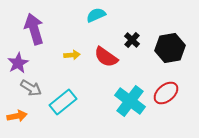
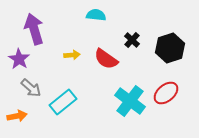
cyan semicircle: rotated 30 degrees clockwise
black hexagon: rotated 8 degrees counterclockwise
red semicircle: moved 2 px down
purple star: moved 1 px right, 4 px up; rotated 10 degrees counterclockwise
gray arrow: rotated 10 degrees clockwise
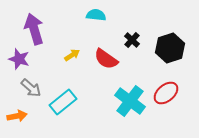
yellow arrow: rotated 28 degrees counterclockwise
purple star: rotated 15 degrees counterclockwise
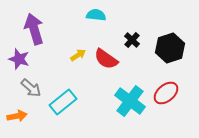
yellow arrow: moved 6 px right
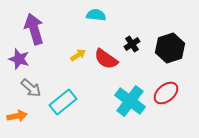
black cross: moved 4 px down; rotated 14 degrees clockwise
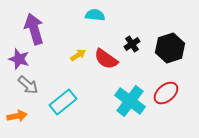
cyan semicircle: moved 1 px left
gray arrow: moved 3 px left, 3 px up
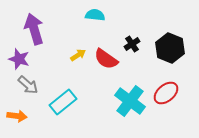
black hexagon: rotated 20 degrees counterclockwise
orange arrow: rotated 18 degrees clockwise
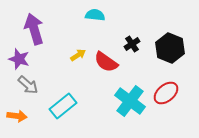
red semicircle: moved 3 px down
cyan rectangle: moved 4 px down
